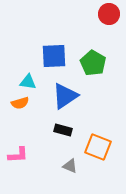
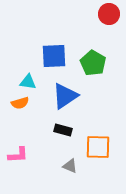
orange square: rotated 20 degrees counterclockwise
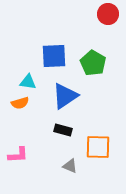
red circle: moved 1 px left
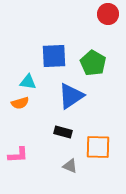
blue triangle: moved 6 px right
black rectangle: moved 2 px down
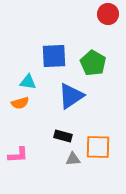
black rectangle: moved 4 px down
gray triangle: moved 3 px right, 7 px up; rotated 28 degrees counterclockwise
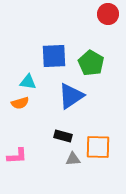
green pentagon: moved 2 px left
pink L-shape: moved 1 px left, 1 px down
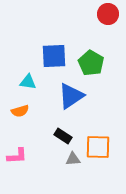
orange semicircle: moved 8 px down
black rectangle: rotated 18 degrees clockwise
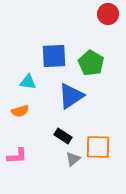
gray triangle: rotated 35 degrees counterclockwise
